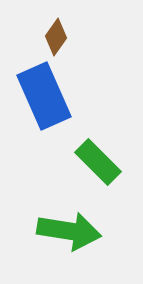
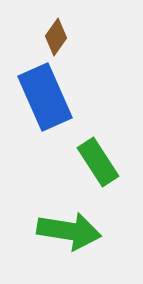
blue rectangle: moved 1 px right, 1 px down
green rectangle: rotated 12 degrees clockwise
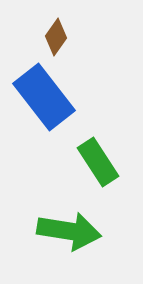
blue rectangle: moved 1 px left; rotated 14 degrees counterclockwise
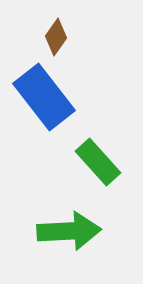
green rectangle: rotated 9 degrees counterclockwise
green arrow: rotated 12 degrees counterclockwise
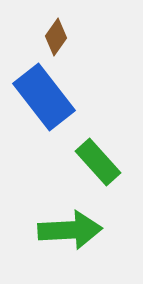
green arrow: moved 1 px right, 1 px up
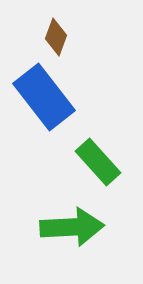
brown diamond: rotated 15 degrees counterclockwise
green arrow: moved 2 px right, 3 px up
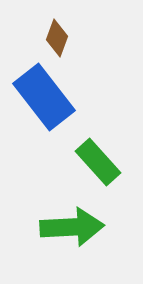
brown diamond: moved 1 px right, 1 px down
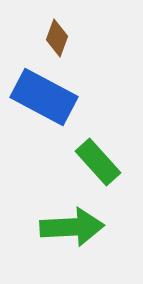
blue rectangle: rotated 24 degrees counterclockwise
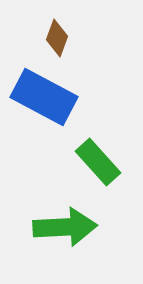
green arrow: moved 7 px left
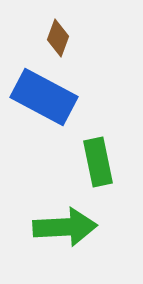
brown diamond: moved 1 px right
green rectangle: rotated 30 degrees clockwise
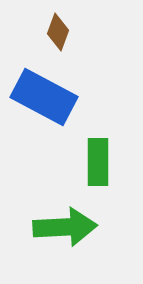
brown diamond: moved 6 px up
green rectangle: rotated 12 degrees clockwise
